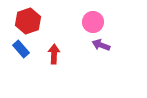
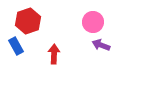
blue rectangle: moved 5 px left, 3 px up; rotated 12 degrees clockwise
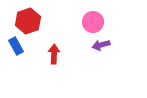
purple arrow: rotated 36 degrees counterclockwise
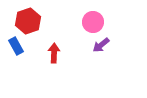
purple arrow: rotated 24 degrees counterclockwise
red arrow: moved 1 px up
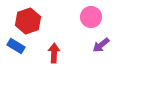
pink circle: moved 2 px left, 5 px up
blue rectangle: rotated 30 degrees counterclockwise
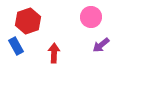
blue rectangle: rotated 30 degrees clockwise
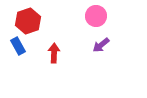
pink circle: moved 5 px right, 1 px up
blue rectangle: moved 2 px right
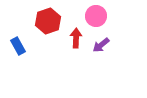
red hexagon: moved 20 px right
red arrow: moved 22 px right, 15 px up
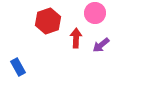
pink circle: moved 1 px left, 3 px up
blue rectangle: moved 21 px down
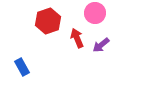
red arrow: moved 1 px right; rotated 24 degrees counterclockwise
blue rectangle: moved 4 px right
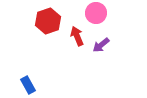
pink circle: moved 1 px right
red arrow: moved 2 px up
blue rectangle: moved 6 px right, 18 px down
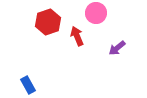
red hexagon: moved 1 px down
purple arrow: moved 16 px right, 3 px down
